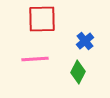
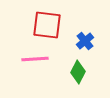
red square: moved 5 px right, 6 px down; rotated 8 degrees clockwise
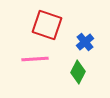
red square: rotated 12 degrees clockwise
blue cross: moved 1 px down
